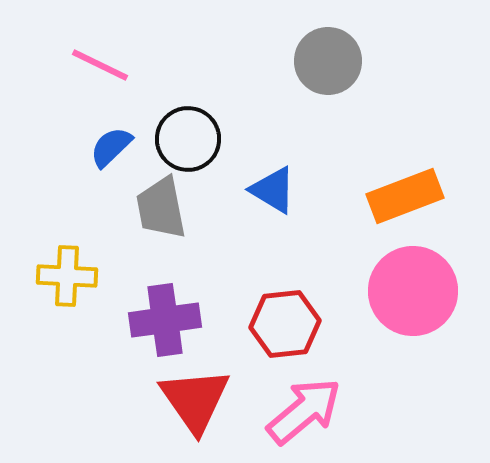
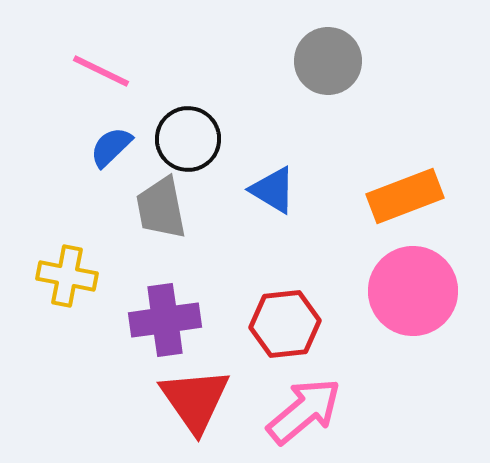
pink line: moved 1 px right, 6 px down
yellow cross: rotated 8 degrees clockwise
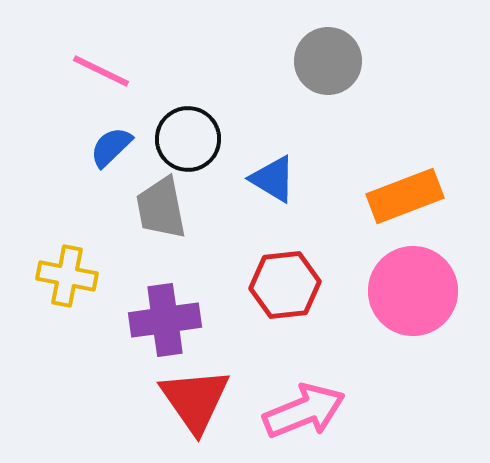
blue triangle: moved 11 px up
red hexagon: moved 39 px up
pink arrow: rotated 18 degrees clockwise
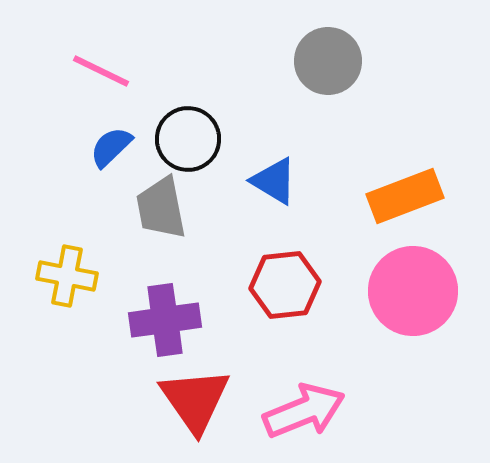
blue triangle: moved 1 px right, 2 px down
